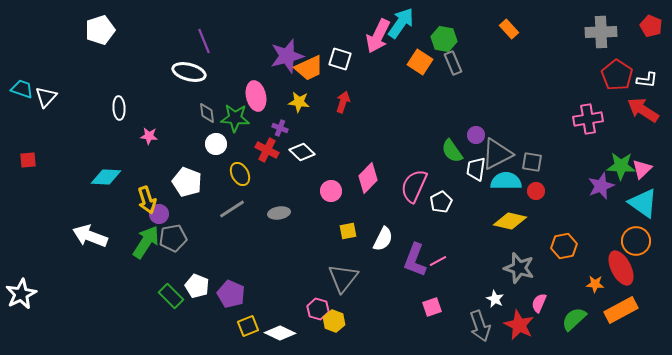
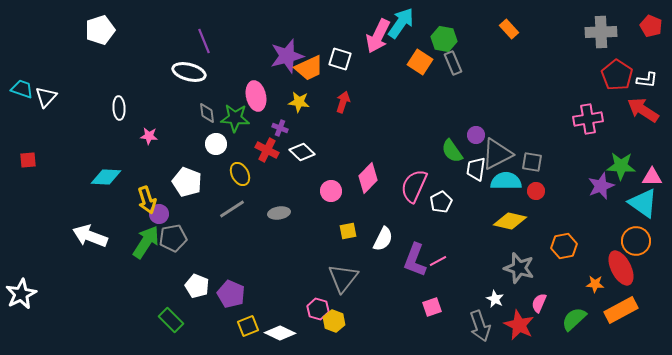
pink triangle at (642, 169): moved 10 px right, 8 px down; rotated 45 degrees clockwise
green rectangle at (171, 296): moved 24 px down
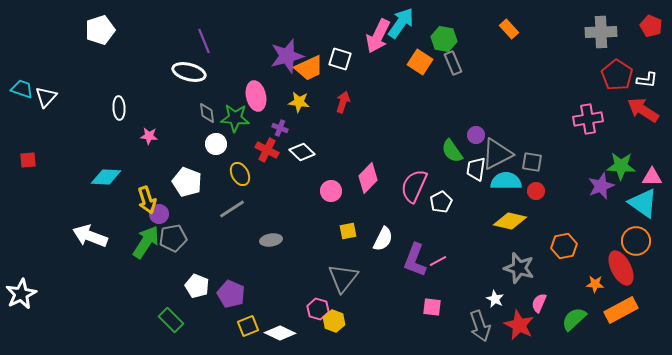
gray ellipse at (279, 213): moved 8 px left, 27 px down
pink square at (432, 307): rotated 24 degrees clockwise
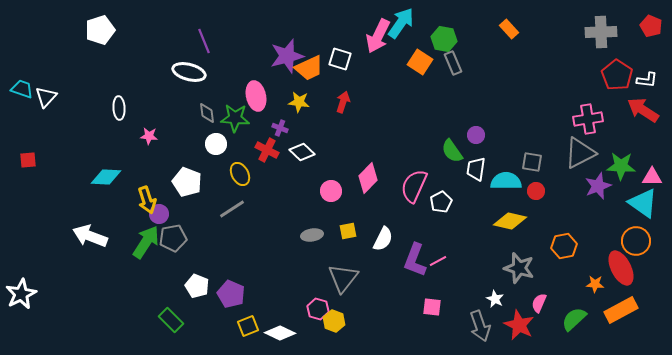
gray triangle at (497, 154): moved 83 px right, 1 px up
purple star at (601, 186): moved 3 px left
gray ellipse at (271, 240): moved 41 px right, 5 px up
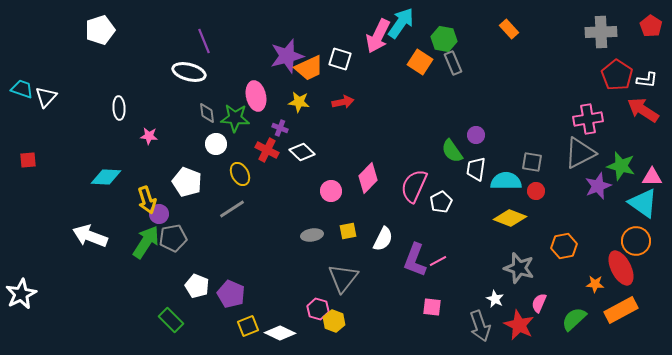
red pentagon at (651, 26): rotated 10 degrees clockwise
red arrow at (343, 102): rotated 60 degrees clockwise
green star at (621, 166): rotated 12 degrees clockwise
yellow diamond at (510, 221): moved 3 px up; rotated 8 degrees clockwise
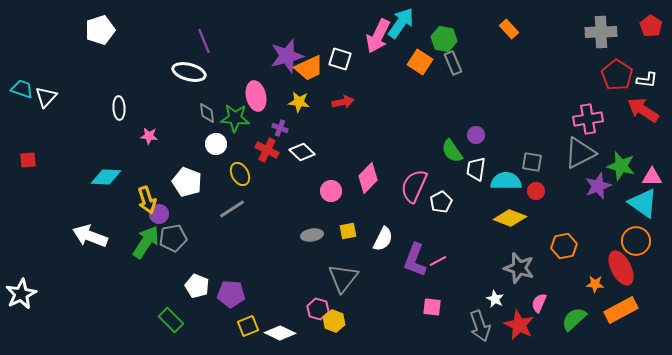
purple pentagon at (231, 294): rotated 20 degrees counterclockwise
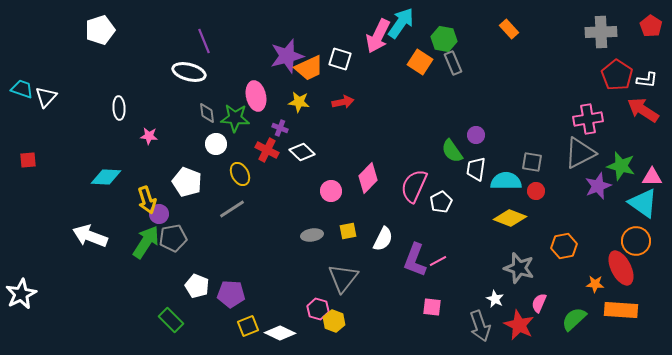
orange rectangle at (621, 310): rotated 32 degrees clockwise
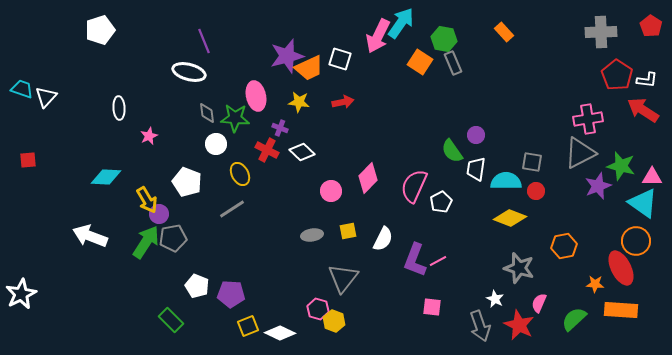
orange rectangle at (509, 29): moved 5 px left, 3 px down
pink star at (149, 136): rotated 30 degrees counterclockwise
yellow arrow at (147, 200): rotated 12 degrees counterclockwise
